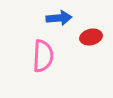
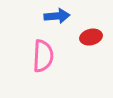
blue arrow: moved 2 px left, 2 px up
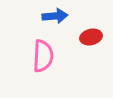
blue arrow: moved 2 px left
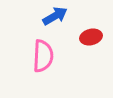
blue arrow: rotated 25 degrees counterclockwise
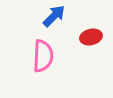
blue arrow: moved 1 px left; rotated 15 degrees counterclockwise
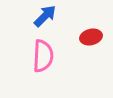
blue arrow: moved 9 px left
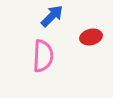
blue arrow: moved 7 px right
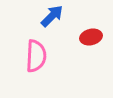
pink semicircle: moved 7 px left
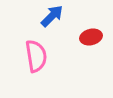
pink semicircle: rotated 12 degrees counterclockwise
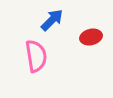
blue arrow: moved 4 px down
